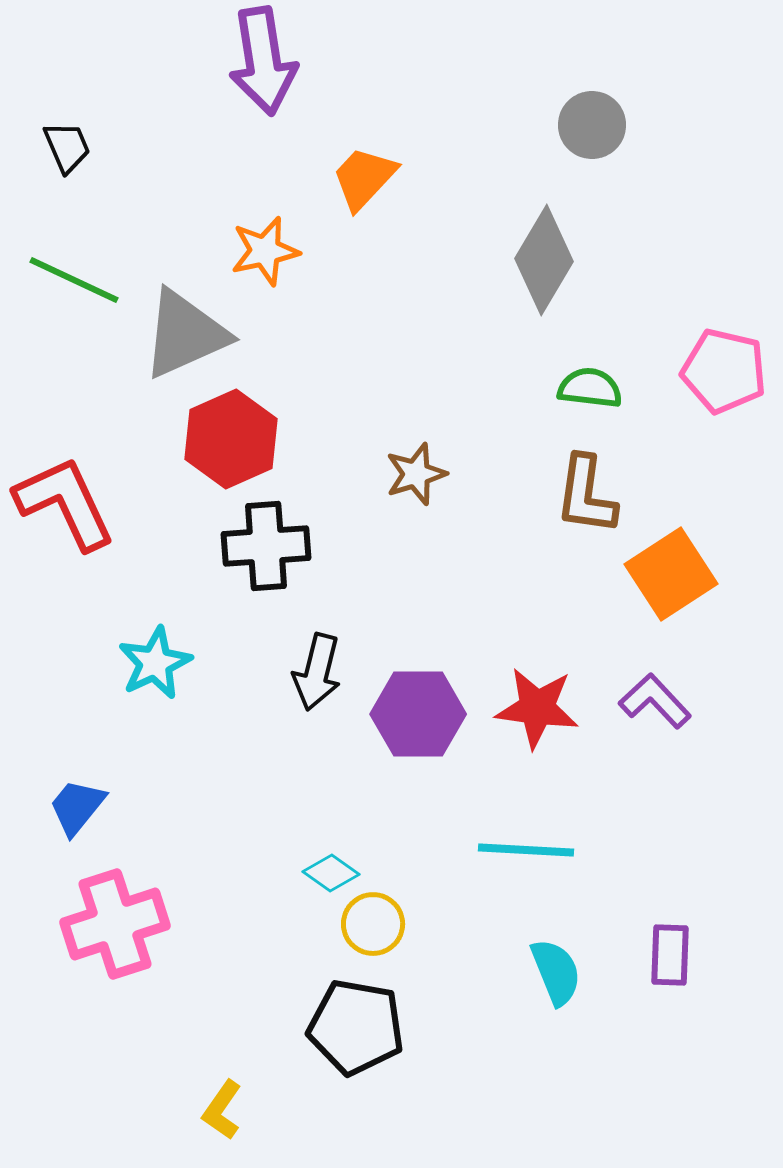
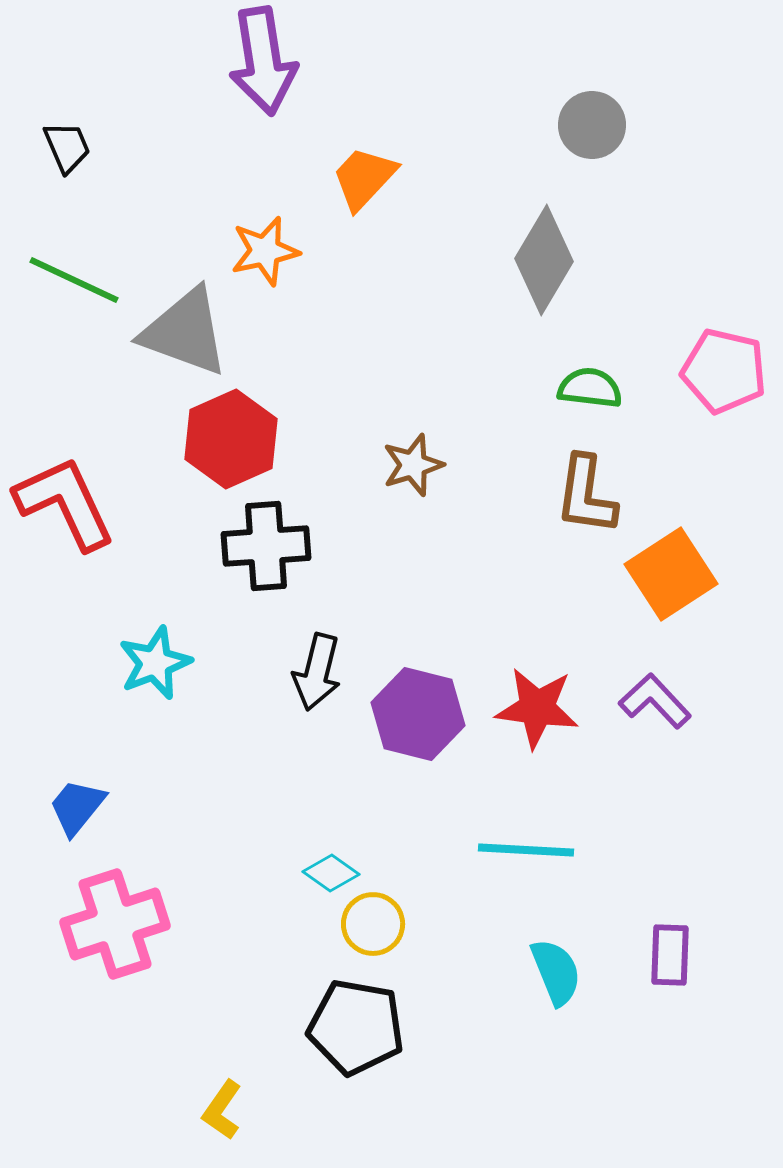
gray triangle: moved 2 px up; rotated 44 degrees clockwise
brown star: moved 3 px left, 9 px up
cyan star: rotated 4 degrees clockwise
purple hexagon: rotated 14 degrees clockwise
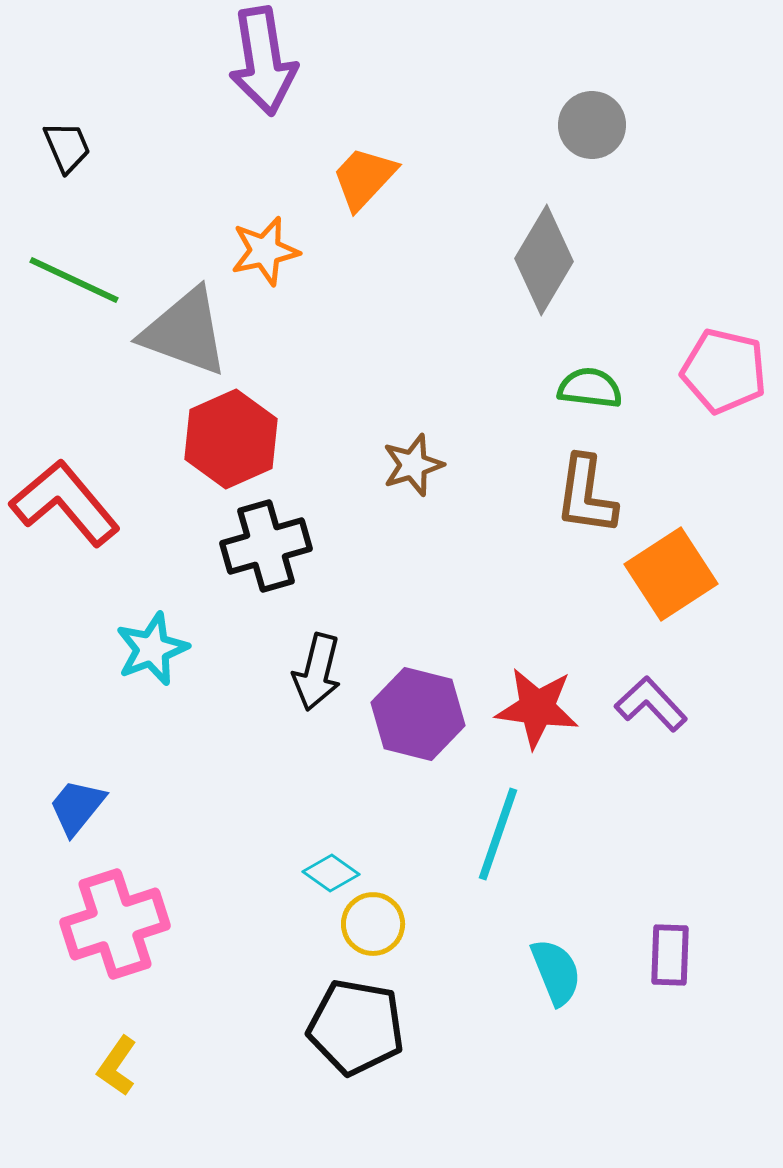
red L-shape: rotated 15 degrees counterclockwise
black cross: rotated 12 degrees counterclockwise
cyan star: moved 3 px left, 14 px up
purple L-shape: moved 4 px left, 3 px down
cyan line: moved 28 px left, 16 px up; rotated 74 degrees counterclockwise
yellow L-shape: moved 105 px left, 44 px up
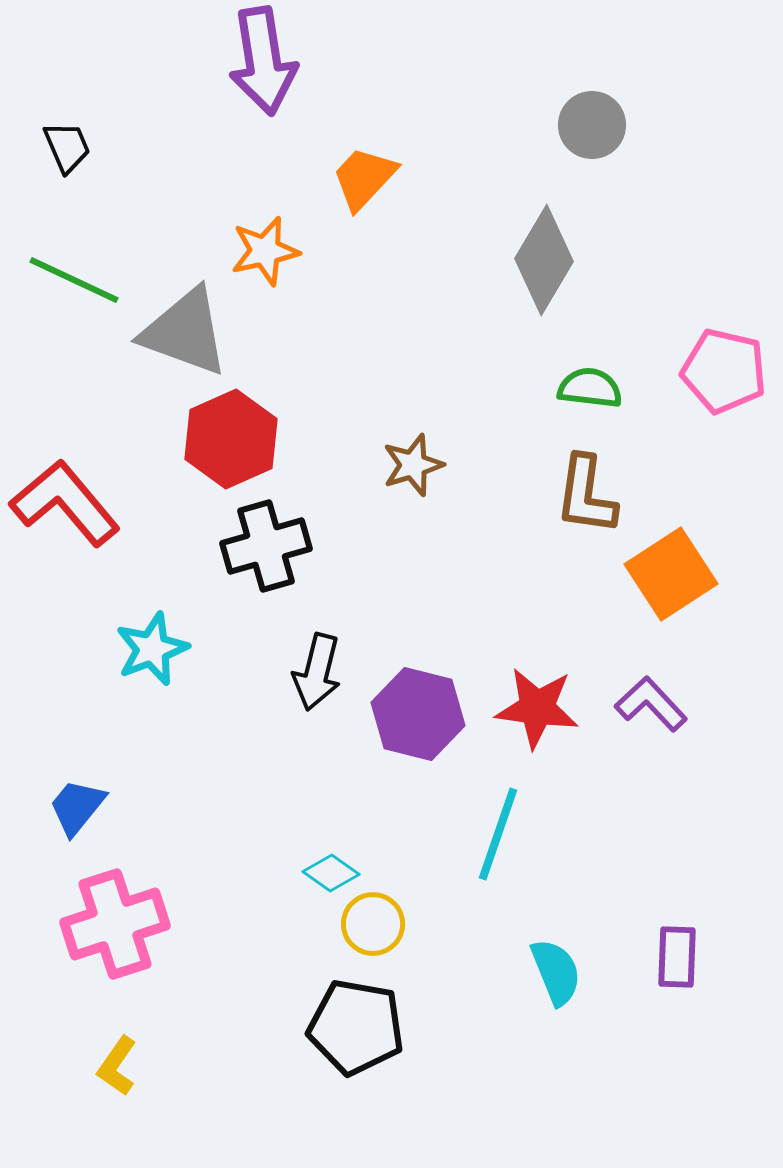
purple rectangle: moved 7 px right, 2 px down
